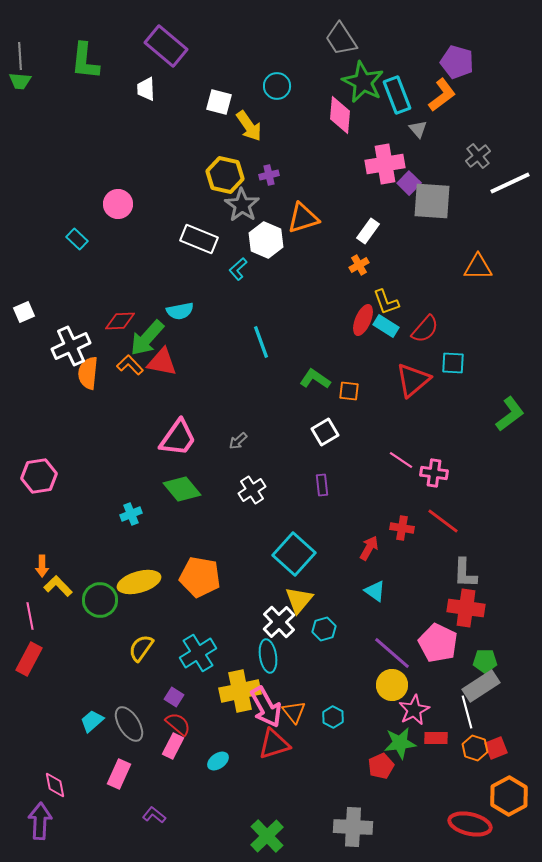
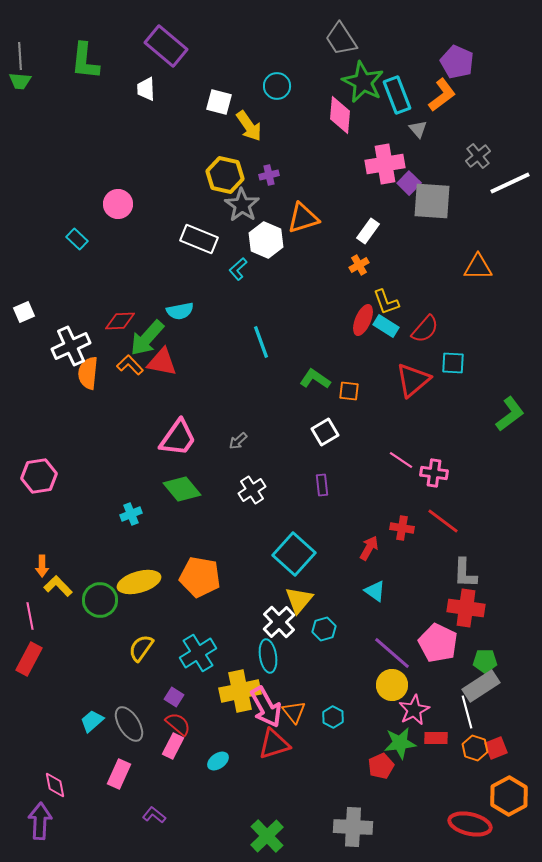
purple pentagon at (457, 62): rotated 8 degrees clockwise
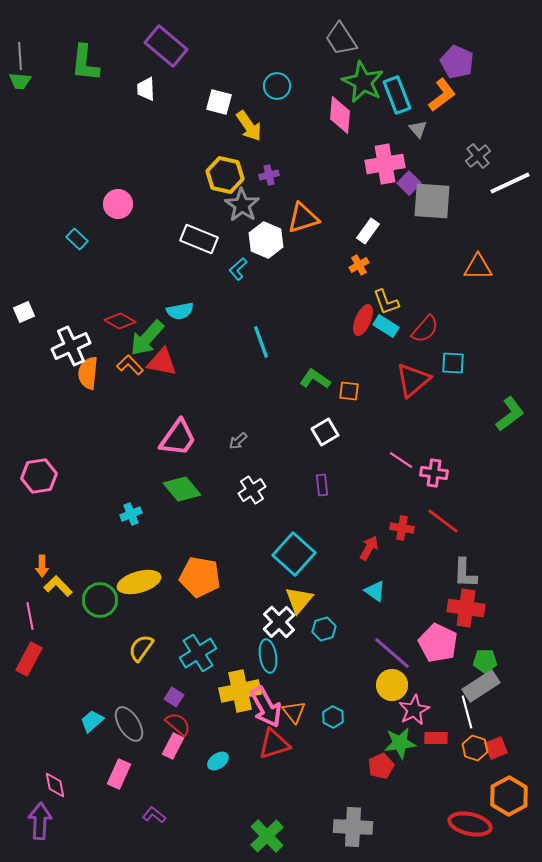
green L-shape at (85, 61): moved 2 px down
red diamond at (120, 321): rotated 32 degrees clockwise
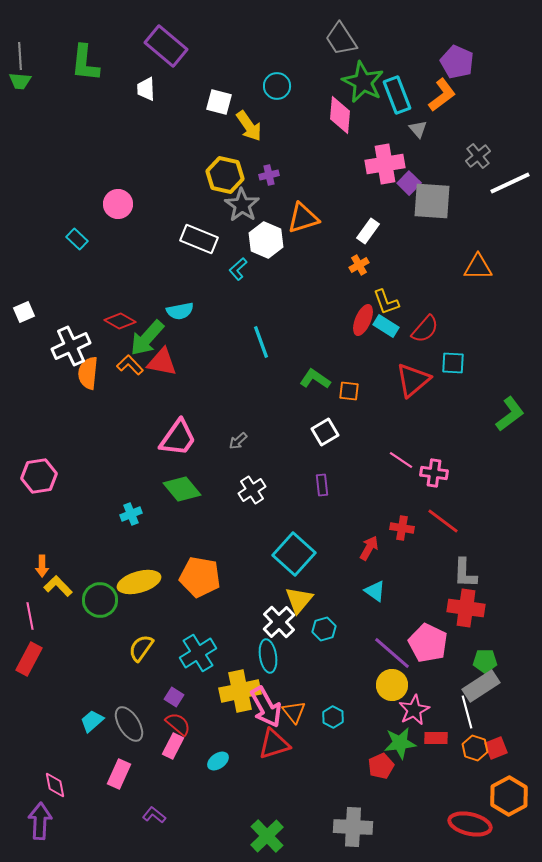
pink pentagon at (438, 643): moved 10 px left
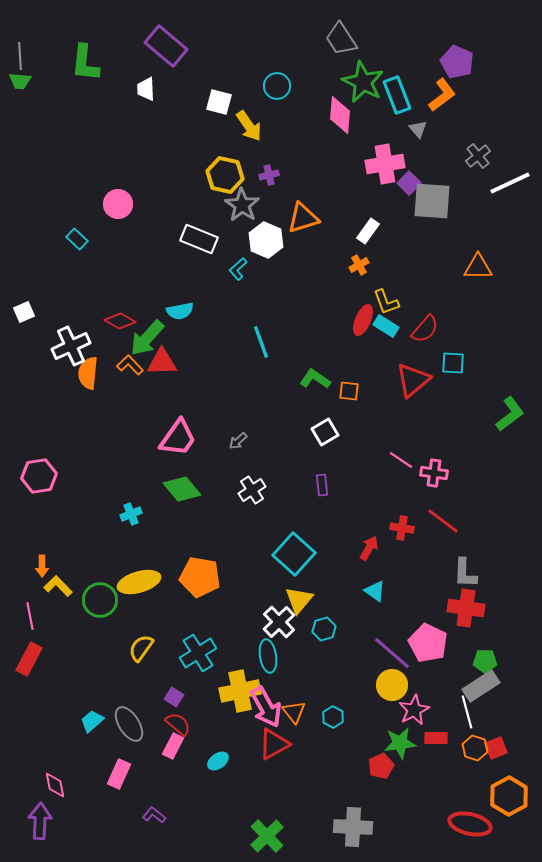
red triangle at (162, 362): rotated 12 degrees counterclockwise
red triangle at (274, 744): rotated 12 degrees counterclockwise
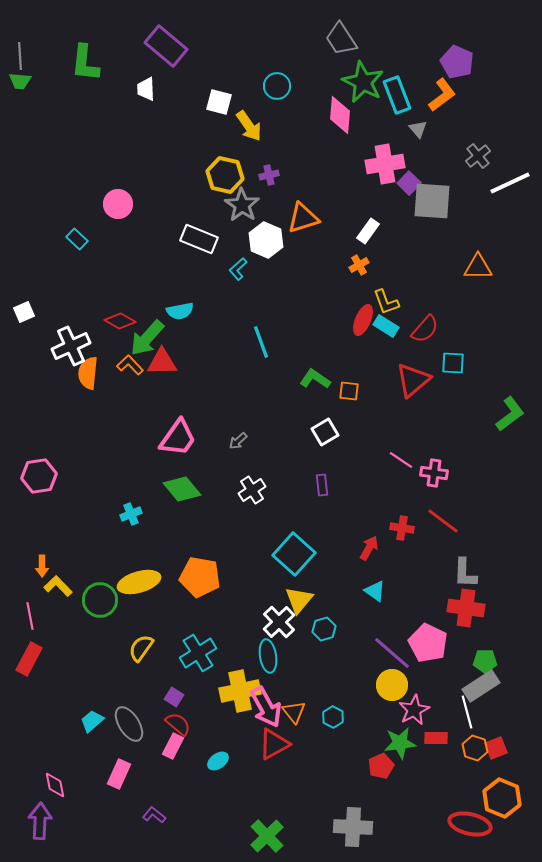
orange hexagon at (509, 796): moved 7 px left, 2 px down; rotated 9 degrees counterclockwise
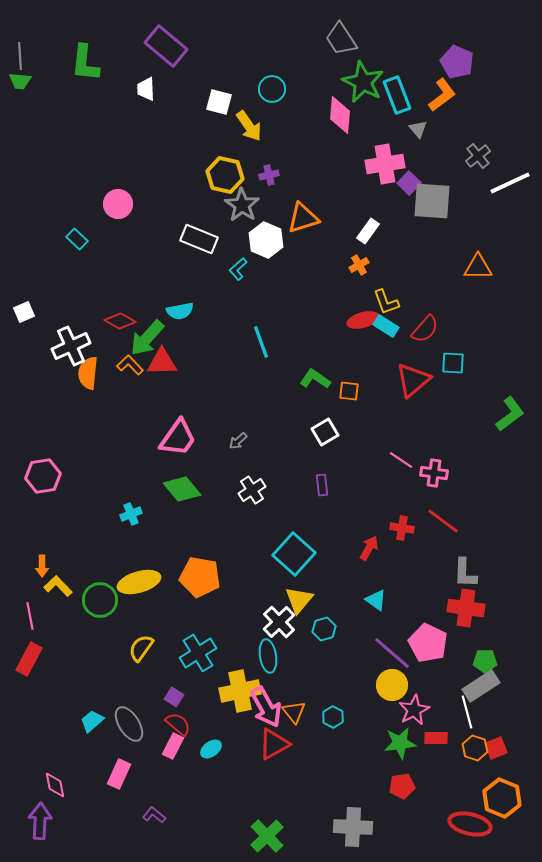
cyan circle at (277, 86): moved 5 px left, 3 px down
red ellipse at (363, 320): rotated 52 degrees clockwise
pink hexagon at (39, 476): moved 4 px right
cyan triangle at (375, 591): moved 1 px right, 9 px down
cyan ellipse at (218, 761): moved 7 px left, 12 px up
red pentagon at (381, 766): moved 21 px right, 20 px down; rotated 15 degrees clockwise
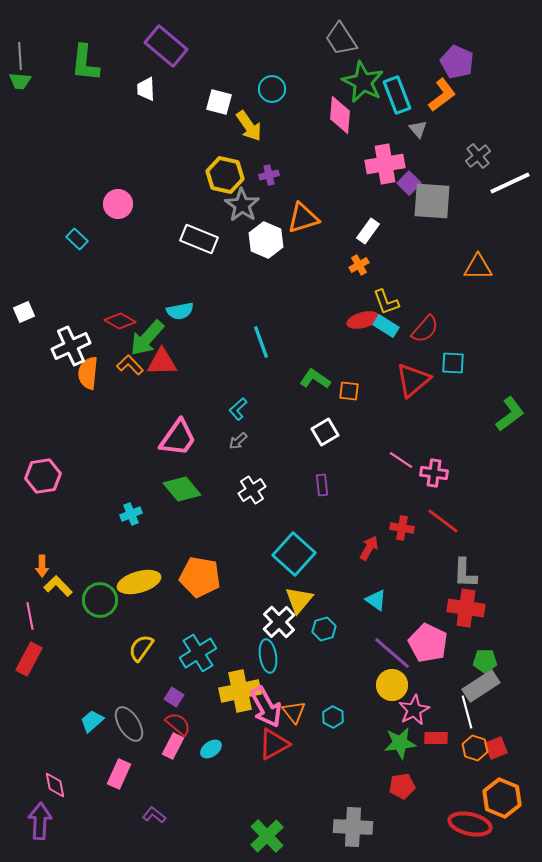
cyan L-shape at (238, 269): moved 140 px down
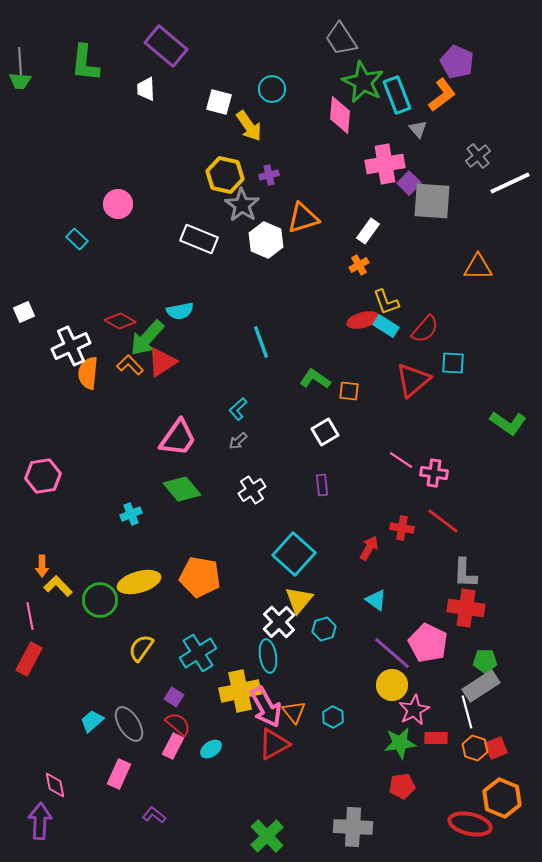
gray line at (20, 56): moved 5 px down
red triangle at (162, 362): rotated 32 degrees counterclockwise
green L-shape at (510, 414): moved 2 px left, 9 px down; rotated 72 degrees clockwise
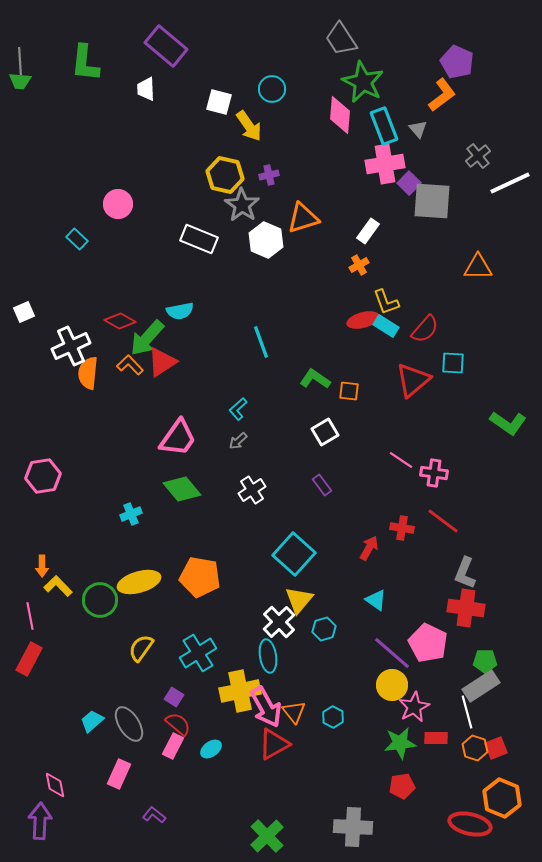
cyan rectangle at (397, 95): moved 13 px left, 31 px down
purple rectangle at (322, 485): rotated 30 degrees counterclockwise
gray L-shape at (465, 573): rotated 20 degrees clockwise
pink star at (414, 710): moved 3 px up
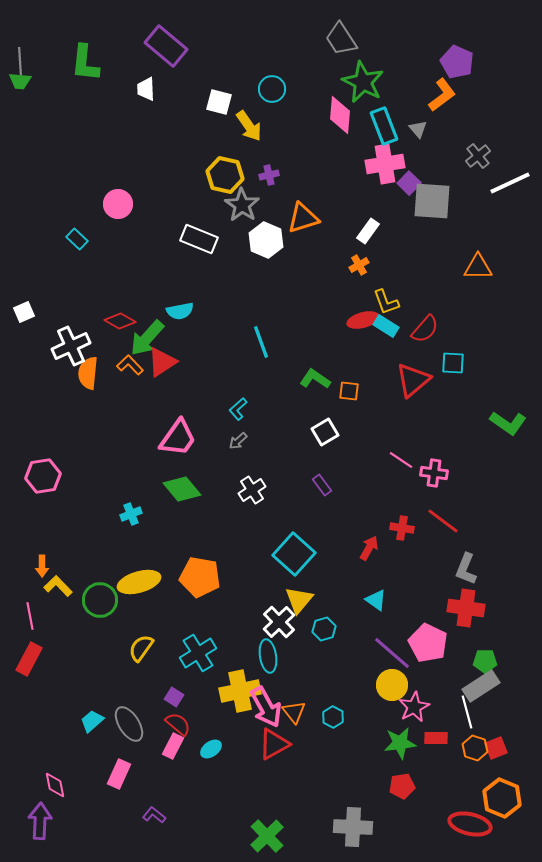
gray L-shape at (465, 573): moved 1 px right, 4 px up
